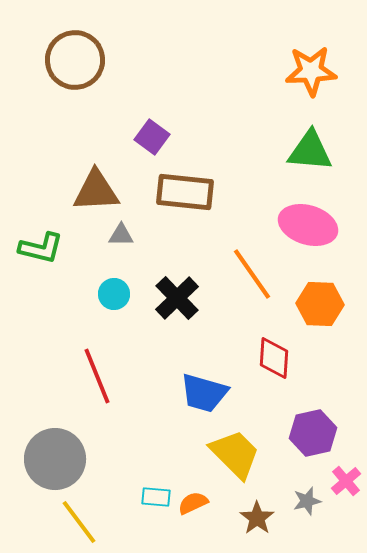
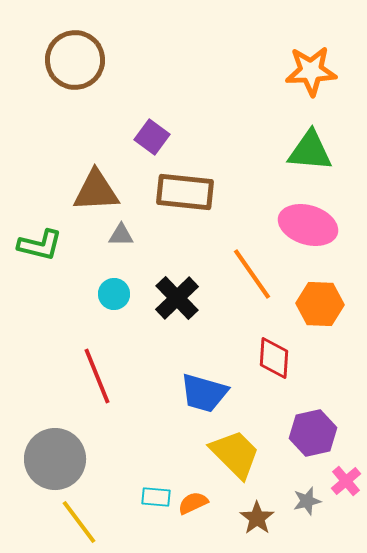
green L-shape: moved 1 px left, 3 px up
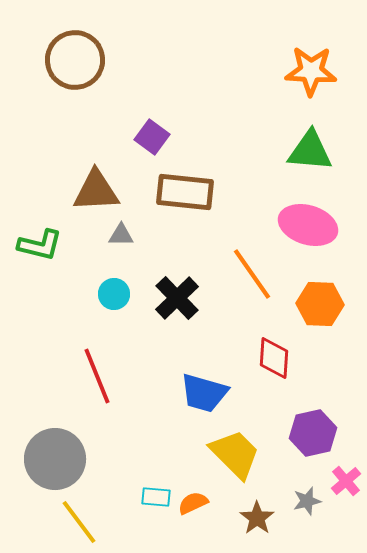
orange star: rotated 6 degrees clockwise
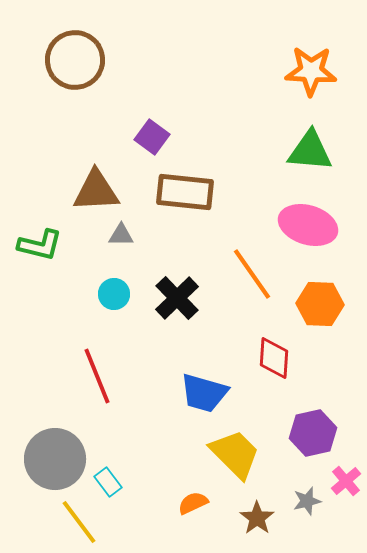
cyan rectangle: moved 48 px left, 15 px up; rotated 48 degrees clockwise
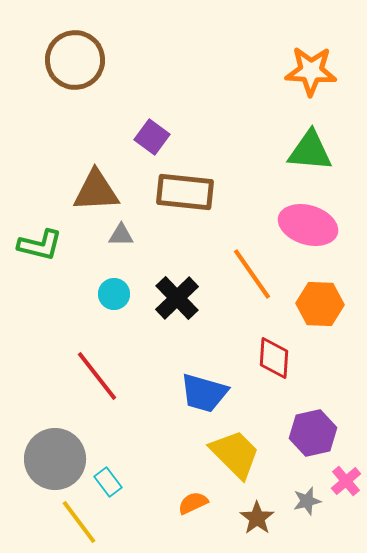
red line: rotated 16 degrees counterclockwise
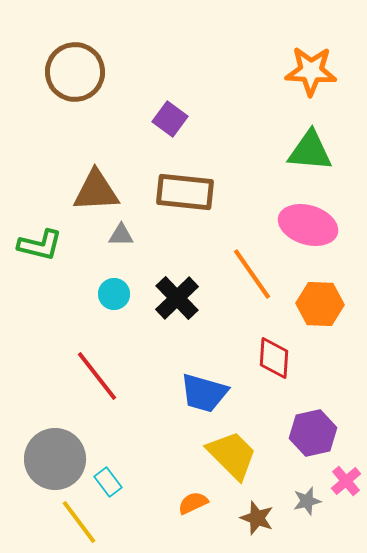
brown circle: moved 12 px down
purple square: moved 18 px right, 18 px up
yellow trapezoid: moved 3 px left, 1 px down
brown star: rotated 16 degrees counterclockwise
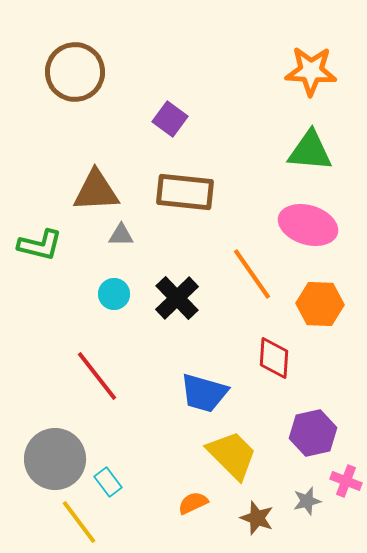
pink cross: rotated 28 degrees counterclockwise
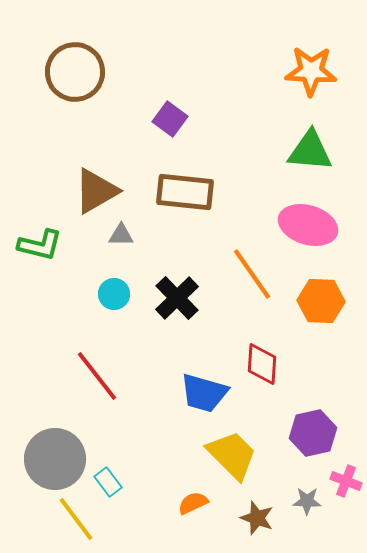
brown triangle: rotated 27 degrees counterclockwise
orange hexagon: moved 1 px right, 3 px up
red diamond: moved 12 px left, 6 px down
gray star: rotated 16 degrees clockwise
yellow line: moved 3 px left, 3 px up
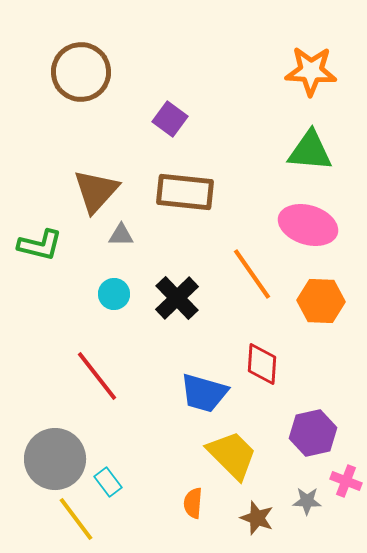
brown circle: moved 6 px right
brown triangle: rotated 18 degrees counterclockwise
orange semicircle: rotated 60 degrees counterclockwise
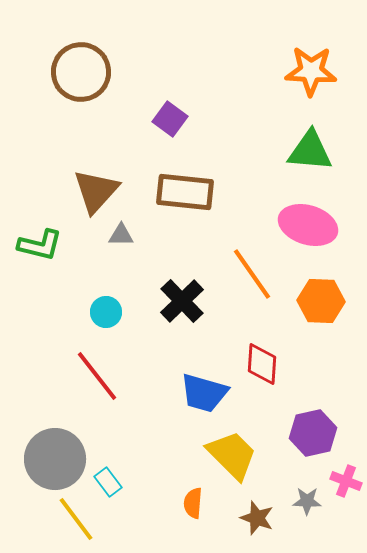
cyan circle: moved 8 px left, 18 px down
black cross: moved 5 px right, 3 px down
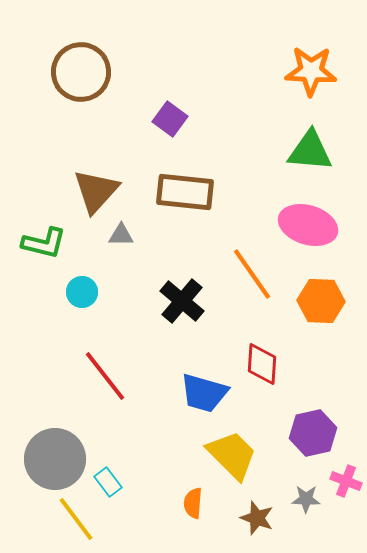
green L-shape: moved 4 px right, 2 px up
black cross: rotated 6 degrees counterclockwise
cyan circle: moved 24 px left, 20 px up
red line: moved 8 px right
gray star: moved 1 px left, 2 px up
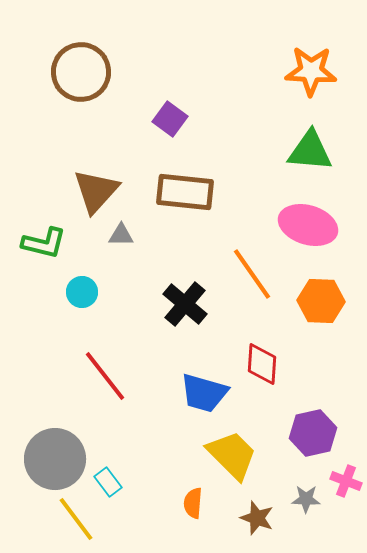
black cross: moved 3 px right, 3 px down
